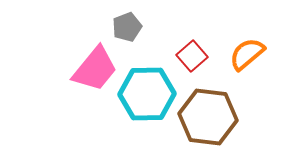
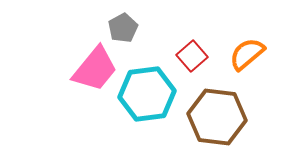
gray pentagon: moved 4 px left, 1 px down; rotated 8 degrees counterclockwise
cyan hexagon: rotated 6 degrees counterclockwise
brown hexagon: moved 9 px right
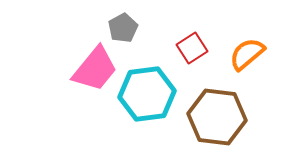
red square: moved 8 px up; rotated 8 degrees clockwise
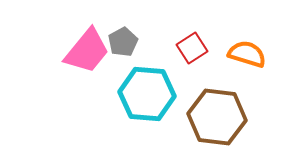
gray pentagon: moved 14 px down
orange semicircle: rotated 57 degrees clockwise
pink trapezoid: moved 8 px left, 18 px up
cyan hexagon: rotated 12 degrees clockwise
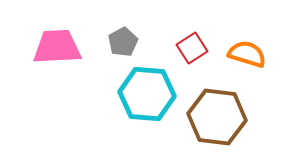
pink trapezoid: moved 30 px left, 4 px up; rotated 132 degrees counterclockwise
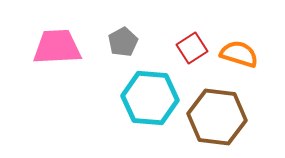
orange semicircle: moved 8 px left
cyan hexagon: moved 3 px right, 4 px down
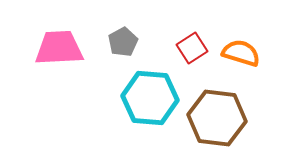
pink trapezoid: moved 2 px right, 1 px down
orange semicircle: moved 2 px right, 1 px up
brown hexagon: moved 1 px down
